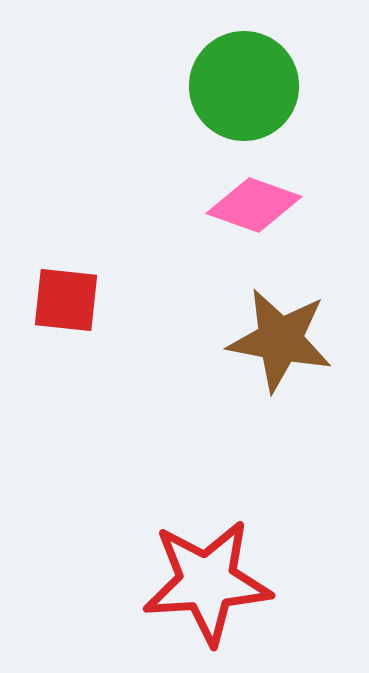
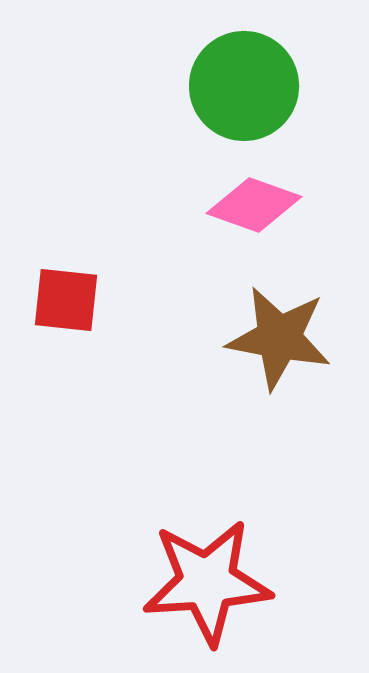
brown star: moved 1 px left, 2 px up
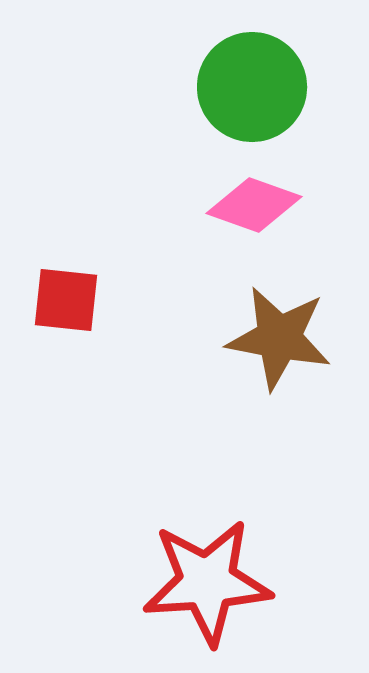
green circle: moved 8 px right, 1 px down
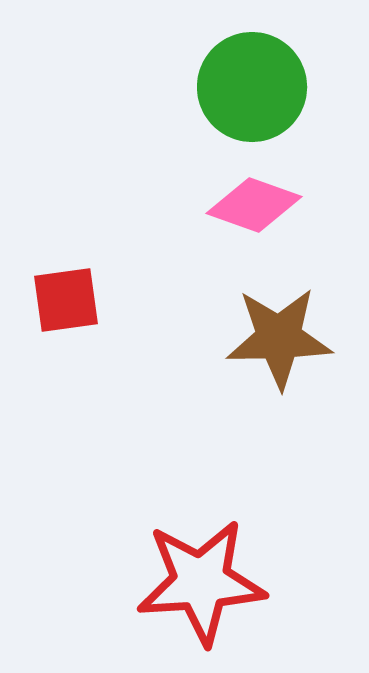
red square: rotated 14 degrees counterclockwise
brown star: rotated 12 degrees counterclockwise
red star: moved 6 px left
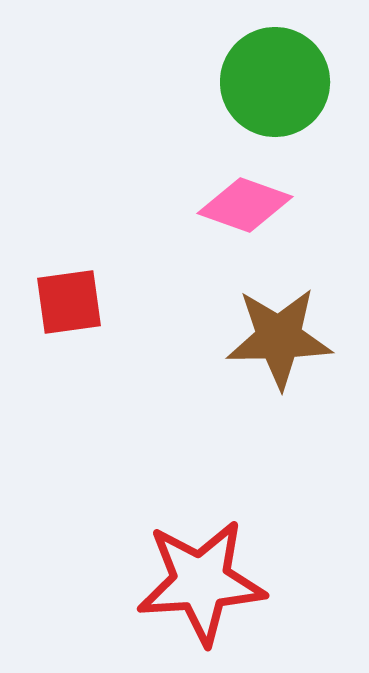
green circle: moved 23 px right, 5 px up
pink diamond: moved 9 px left
red square: moved 3 px right, 2 px down
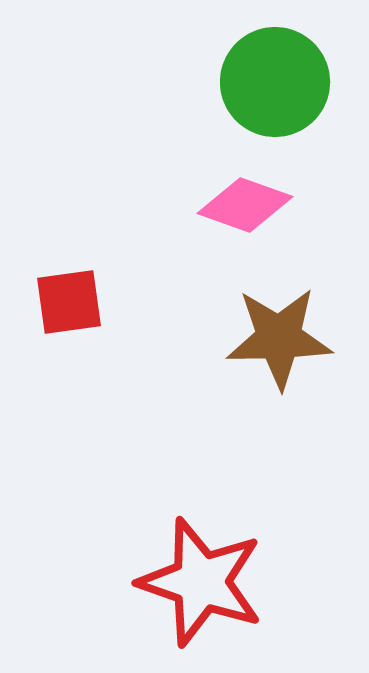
red star: rotated 23 degrees clockwise
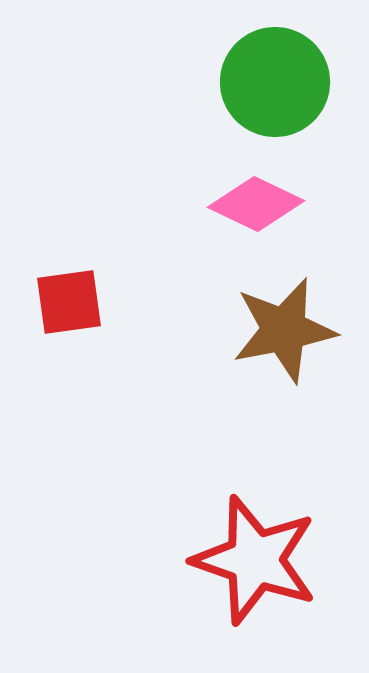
pink diamond: moved 11 px right, 1 px up; rotated 6 degrees clockwise
brown star: moved 5 px right, 8 px up; rotated 10 degrees counterclockwise
red star: moved 54 px right, 22 px up
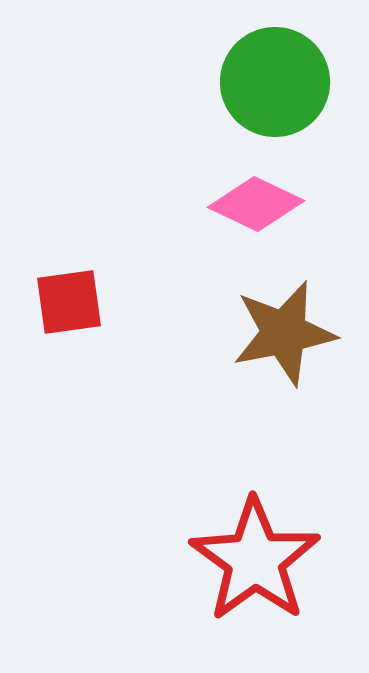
brown star: moved 3 px down
red star: rotated 17 degrees clockwise
